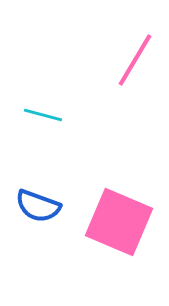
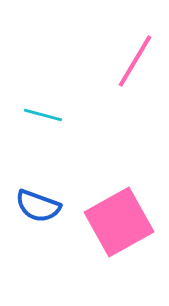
pink line: moved 1 px down
pink square: rotated 38 degrees clockwise
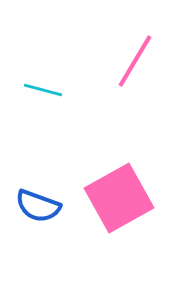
cyan line: moved 25 px up
pink square: moved 24 px up
